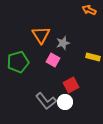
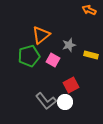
orange triangle: rotated 24 degrees clockwise
gray star: moved 6 px right, 2 px down
yellow rectangle: moved 2 px left, 2 px up
green pentagon: moved 11 px right, 6 px up
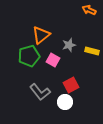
yellow rectangle: moved 1 px right, 4 px up
gray L-shape: moved 6 px left, 9 px up
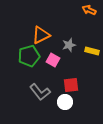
orange triangle: rotated 12 degrees clockwise
red square: rotated 21 degrees clockwise
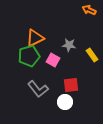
orange triangle: moved 6 px left, 3 px down
gray star: rotated 24 degrees clockwise
yellow rectangle: moved 4 px down; rotated 40 degrees clockwise
gray L-shape: moved 2 px left, 3 px up
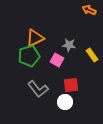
pink square: moved 4 px right
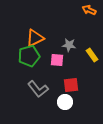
pink square: rotated 24 degrees counterclockwise
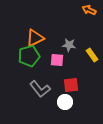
gray L-shape: moved 2 px right
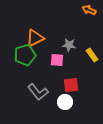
green pentagon: moved 4 px left, 1 px up
gray L-shape: moved 2 px left, 3 px down
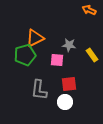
red square: moved 2 px left, 1 px up
gray L-shape: moved 1 px right, 2 px up; rotated 45 degrees clockwise
